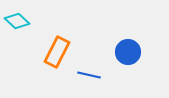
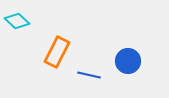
blue circle: moved 9 px down
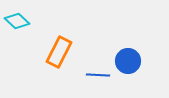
orange rectangle: moved 2 px right
blue line: moved 9 px right; rotated 10 degrees counterclockwise
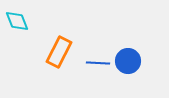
cyan diamond: rotated 25 degrees clockwise
blue line: moved 12 px up
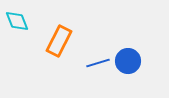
orange rectangle: moved 11 px up
blue line: rotated 20 degrees counterclockwise
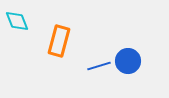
orange rectangle: rotated 12 degrees counterclockwise
blue line: moved 1 px right, 3 px down
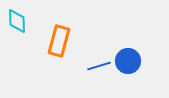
cyan diamond: rotated 20 degrees clockwise
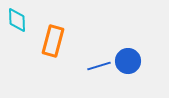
cyan diamond: moved 1 px up
orange rectangle: moved 6 px left
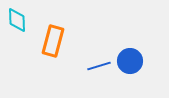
blue circle: moved 2 px right
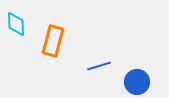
cyan diamond: moved 1 px left, 4 px down
blue circle: moved 7 px right, 21 px down
